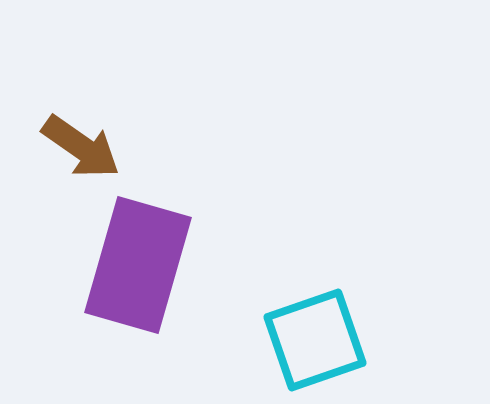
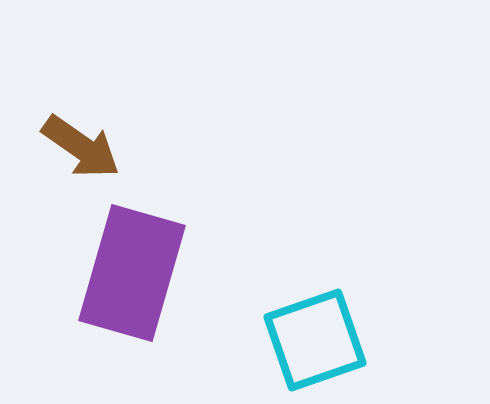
purple rectangle: moved 6 px left, 8 px down
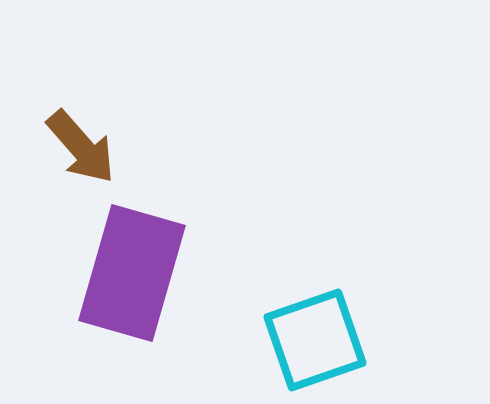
brown arrow: rotated 14 degrees clockwise
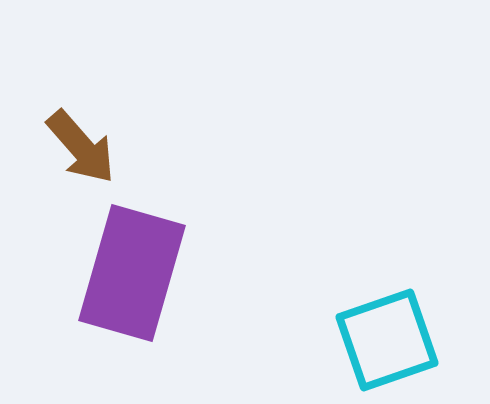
cyan square: moved 72 px right
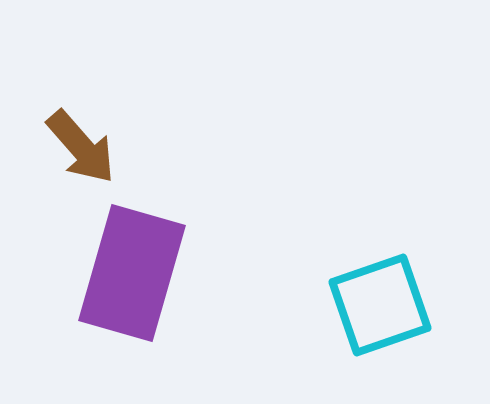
cyan square: moved 7 px left, 35 px up
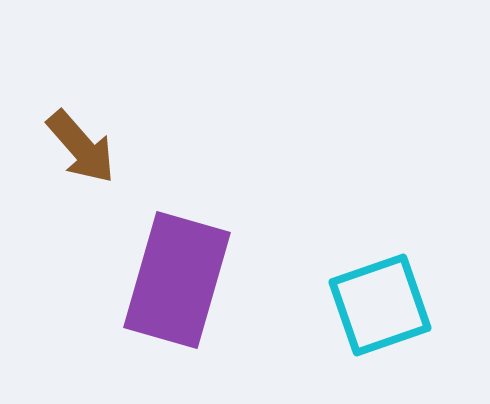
purple rectangle: moved 45 px right, 7 px down
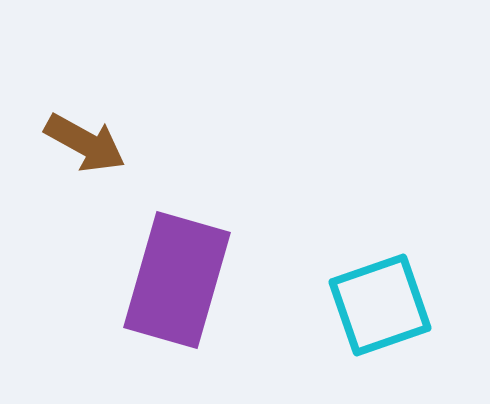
brown arrow: moved 4 px right, 4 px up; rotated 20 degrees counterclockwise
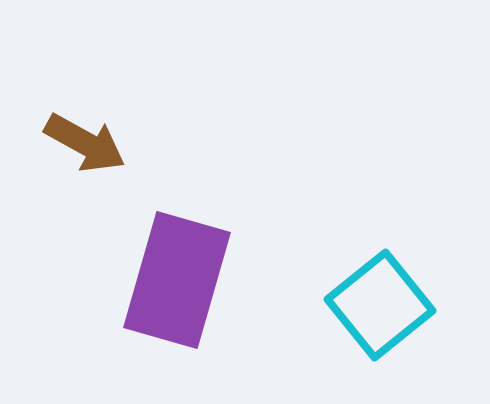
cyan square: rotated 20 degrees counterclockwise
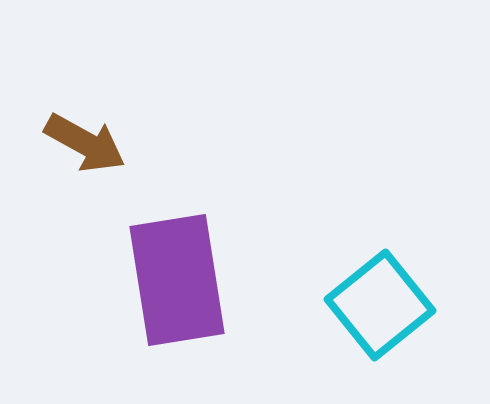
purple rectangle: rotated 25 degrees counterclockwise
